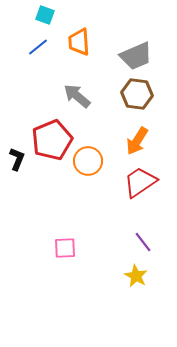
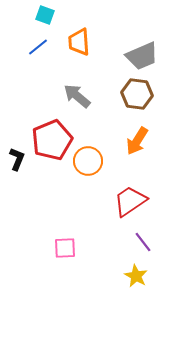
gray trapezoid: moved 6 px right
red trapezoid: moved 10 px left, 19 px down
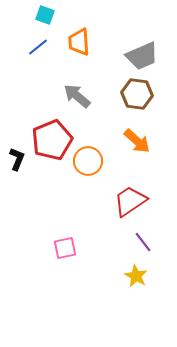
orange arrow: rotated 80 degrees counterclockwise
pink square: rotated 10 degrees counterclockwise
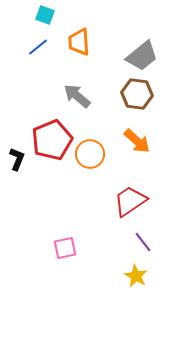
gray trapezoid: rotated 16 degrees counterclockwise
orange circle: moved 2 px right, 7 px up
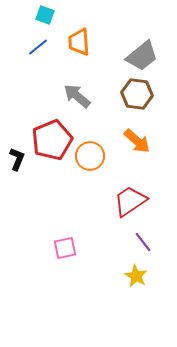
orange circle: moved 2 px down
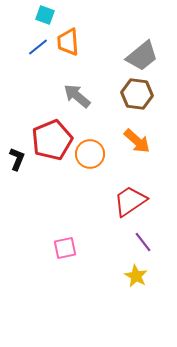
orange trapezoid: moved 11 px left
orange circle: moved 2 px up
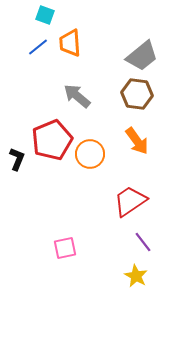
orange trapezoid: moved 2 px right, 1 px down
orange arrow: rotated 12 degrees clockwise
